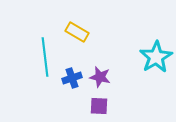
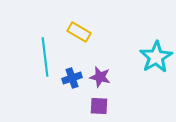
yellow rectangle: moved 2 px right
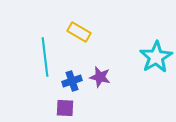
blue cross: moved 3 px down
purple square: moved 34 px left, 2 px down
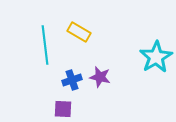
cyan line: moved 12 px up
blue cross: moved 1 px up
purple square: moved 2 px left, 1 px down
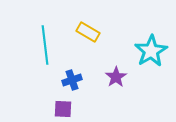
yellow rectangle: moved 9 px right
cyan star: moved 5 px left, 6 px up
purple star: moved 16 px right; rotated 25 degrees clockwise
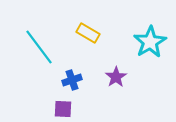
yellow rectangle: moved 1 px down
cyan line: moved 6 px left, 2 px down; rotated 30 degrees counterclockwise
cyan star: moved 1 px left, 9 px up
